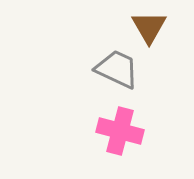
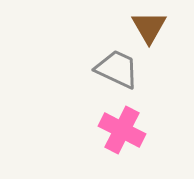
pink cross: moved 2 px right, 1 px up; rotated 12 degrees clockwise
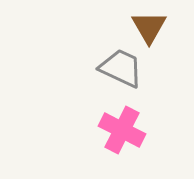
gray trapezoid: moved 4 px right, 1 px up
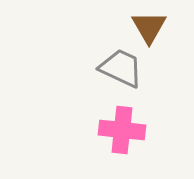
pink cross: rotated 21 degrees counterclockwise
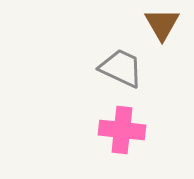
brown triangle: moved 13 px right, 3 px up
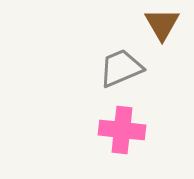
gray trapezoid: rotated 48 degrees counterclockwise
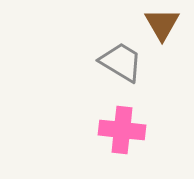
gray trapezoid: moved 6 px up; rotated 54 degrees clockwise
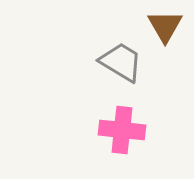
brown triangle: moved 3 px right, 2 px down
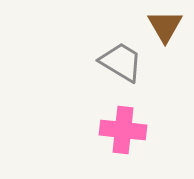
pink cross: moved 1 px right
